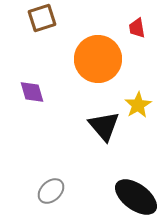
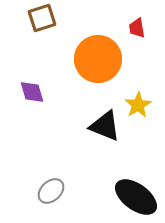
black triangle: moved 1 px right; rotated 28 degrees counterclockwise
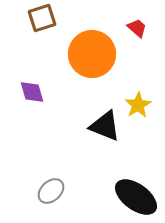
red trapezoid: rotated 140 degrees clockwise
orange circle: moved 6 px left, 5 px up
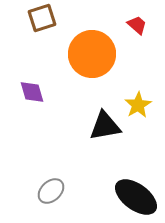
red trapezoid: moved 3 px up
black triangle: rotated 32 degrees counterclockwise
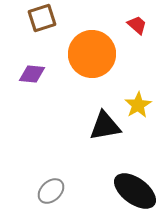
purple diamond: moved 18 px up; rotated 68 degrees counterclockwise
black ellipse: moved 1 px left, 6 px up
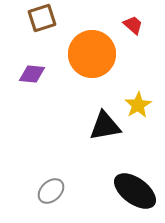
red trapezoid: moved 4 px left
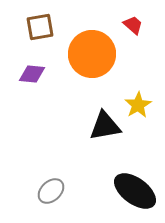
brown square: moved 2 px left, 9 px down; rotated 8 degrees clockwise
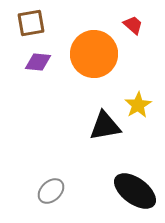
brown square: moved 9 px left, 4 px up
orange circle: moved 2 px right
purple diamond: moved 6 px right, 12 px up
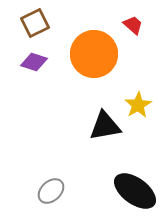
brown square: moved 4 px right; rotated 16 degrees counterclockwise
purple diamond: moved 4 px left; rotated 12 degrees clockwise
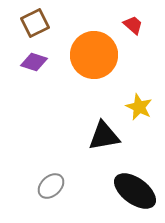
orange circle: moved 1 px down
yellow star: moved 1 px right, 2 px down; rotated 16 degrees counterclockwise
black triangle: moved 1 px left, 10 px down
gray ellipse: moved 5 px up
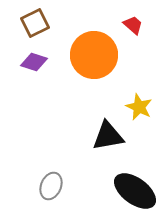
black triangle: moved 4 px right
gray ellipse: rotated 24 degrees counterclockwise
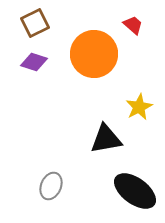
orange circle: moved 1 px up
yellow star: rotated 20 degrees clockwise
black triangle: moved 2 px left, 3 px down
